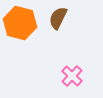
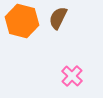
orange hexagon: moved 2 px right, 2 px up
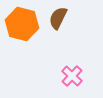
orange hexagon: moved 3 px down
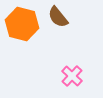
brown semicircle: moved 1 px up; rotated 65 degrees counterclockwise
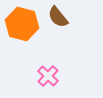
pink cross: moved 24 px left
